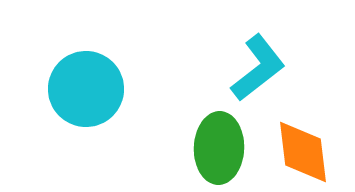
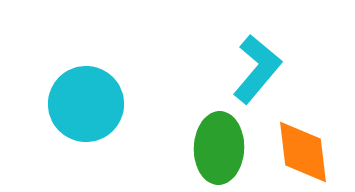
cyan L-shape: moved 1 px left, 1 px down; rotated 12 degrees counterclockwise
cyan circle: moved 15 px down
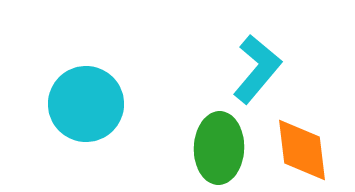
orange diamond: moved 1 px left, 2 px up
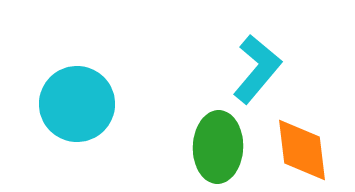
cyan circle: moved 9 px left
green ellipse: moved 1 px left, 1 px up
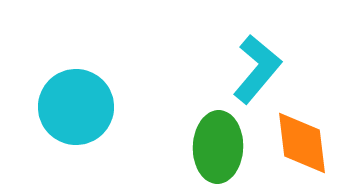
cyan circle: moved 1 px left, 3 px down
orange diamond: moved 7 px up
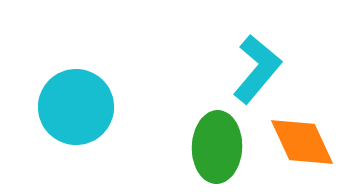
orange diamond: moved 1 px up; rotated 18 degrees counterclockwise
green ellipse: moved 1 px left
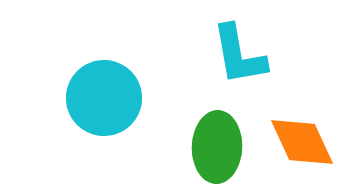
cyan L-shape: moved 18 px left, 14 px up; rotated 130 degrees clockwise
cyan circle: moved 28 px right, 9 px up
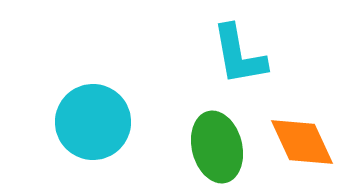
cyan circle: moved 11 px left, 24 px down
green ellipse: rotated 16 degrees counterclockwise
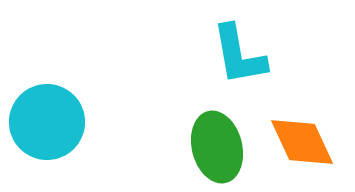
cyan circle: moved 46 px left
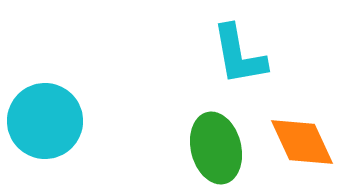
cyan circle: moved 2 px left, 1 px up
green ellipse: moved 1 px left, 1 px down
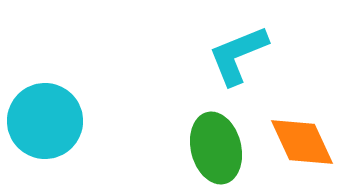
cyan L-shape: moved 1 px left; rotated 78 degrees clockwise
